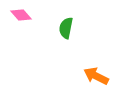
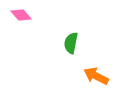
green semicircle: moved 5 px right, 15 px down
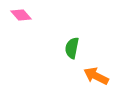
green semicircle: moved 1 px right, 5 px down
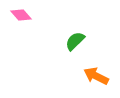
green semicircle: moved 3 px right, 7 px up; rotated 35 degrees clockwise
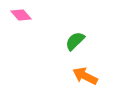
orange arrow: moved 11 px left
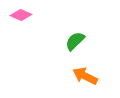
pink diamond: rotated 25 degrees counterclockwise
